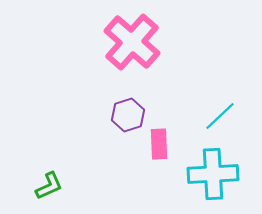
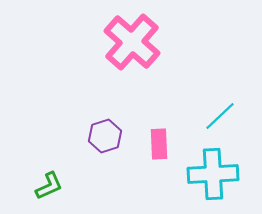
purple hexagon: moved 23 px left, 21 px down
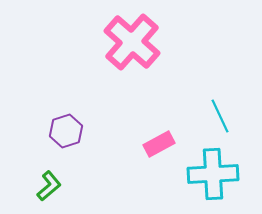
cyan line: rotated 72 degrees counterclockwise
purple hexagon: moved 39 px left, 5 px up
pink rectangle: rotated 64 degrees clockwise
green L-shape: rotated 16 degrees counterclockwise
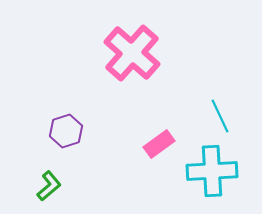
pink cross: moved 11 px down
pink rectangle: rotated 8 degrees counterclockwise
cyan cross: moved 1 px left, 3 px up
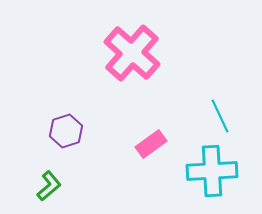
pink rectangle: moved 8 px left
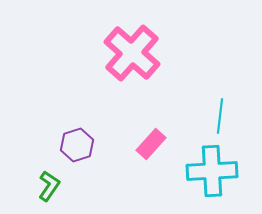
cyan line: rotated 32 degrees clockwise
purple hexagon: moved 11 px right, 14 px down
pink rectangle: rotated 12 degrees counterclockwise
green L-shape: rotated 16 degrees counterclockwise
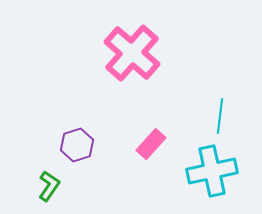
cyan cross: rotated 9 degrees counterclockwise
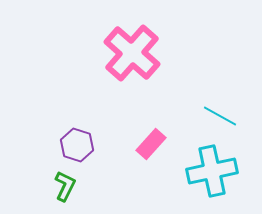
cyan line: rotated 68 degrees counterclockwise
purple hexagon: rotated 24 degrees counterclockwise
green L-shape: moved 16 px right; rotated 8 degrees counterclockwise
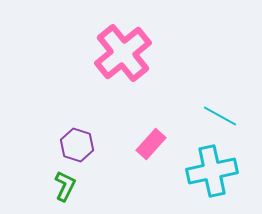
pink cross: moved 9 px left; rotated 10 degrees clockwise
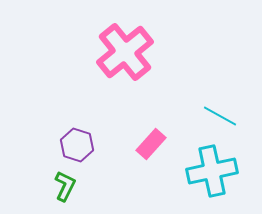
pink cross: moved 2 px right, 1 px up
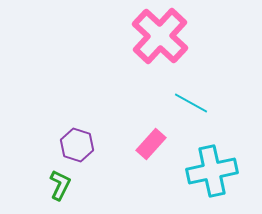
pink cross: moved 35 px right, 16 px up; rotated 8 degrees counterclockwise
cyan line: moved 29 px left, 13 px up
green L-shape: moved 5 px left, 1 px up
